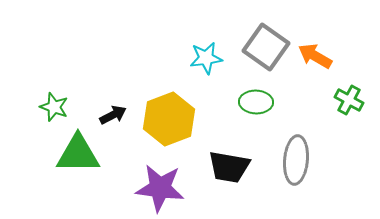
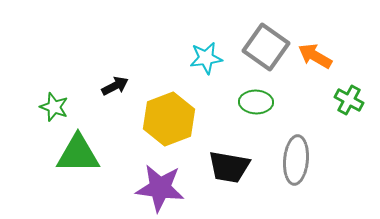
black arrow: moved 2 px right, 29 px up
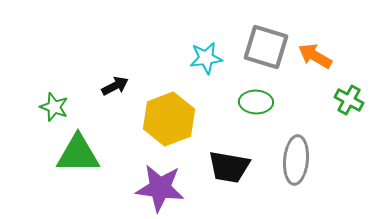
gray square: rotated 18 degrees counterclockwise
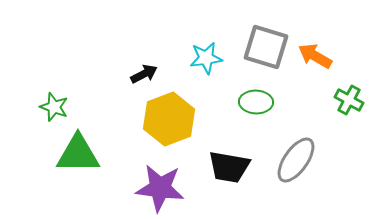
black arrow: moved 29 px right, 12 px up
gray ellipse: rotated 30 degrees clockwise
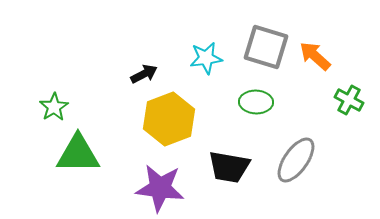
orange arrow: rotated 12 degrees clockwise
green star: rotated 20 degrees clockwise
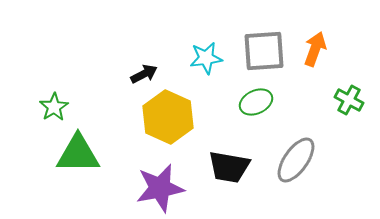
gray square: moved 2 px left, 4 px down; rotated 21 degrees counterclockwise
orange arrow: moved 7 px up; rotated 68 degrees clockwise
green ellipse: rotated 28 degrees counterclockwise
yellow hexagon: moved 1 px left, 2 px up; rotated 15 degrees counterclockwise
purple star: rotated 18 degrees counterclockwise
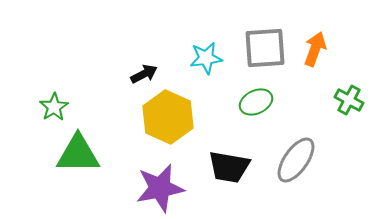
gray square: moved 1 px right, 3 px up
